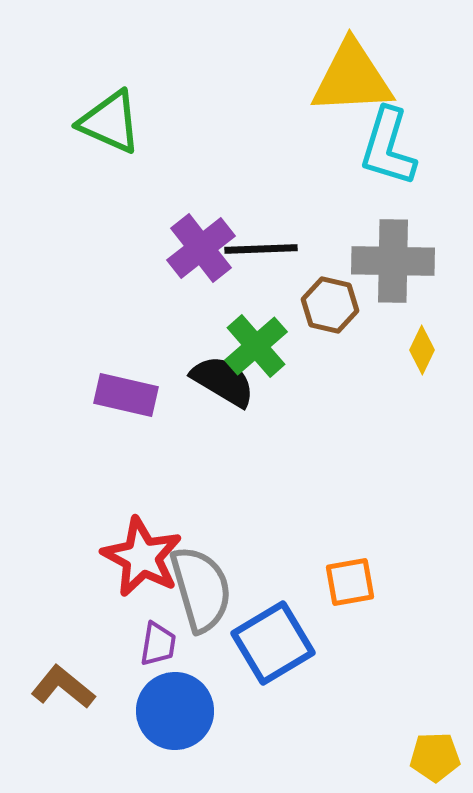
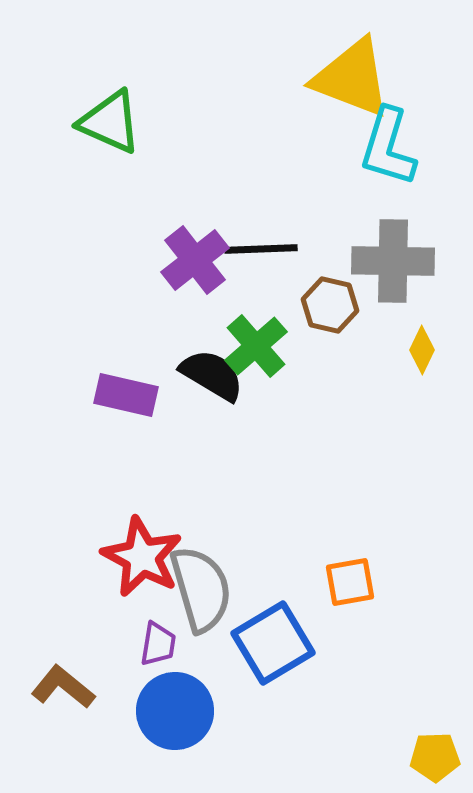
yellow triangle: rotated 24 degrees clockwise
purple cross: moved 6 px left, 12 px down
black semicircle: moved 11 px left, 6 px up
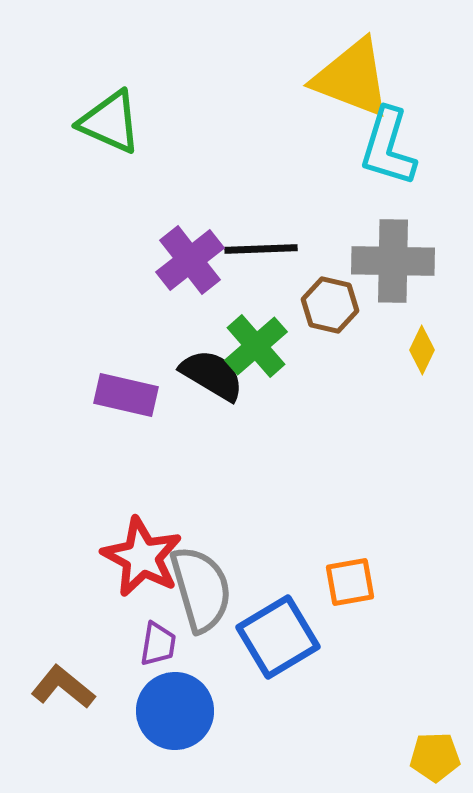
purple cross: moved 5 px left
blue square: moved 5 px right, 6 px up
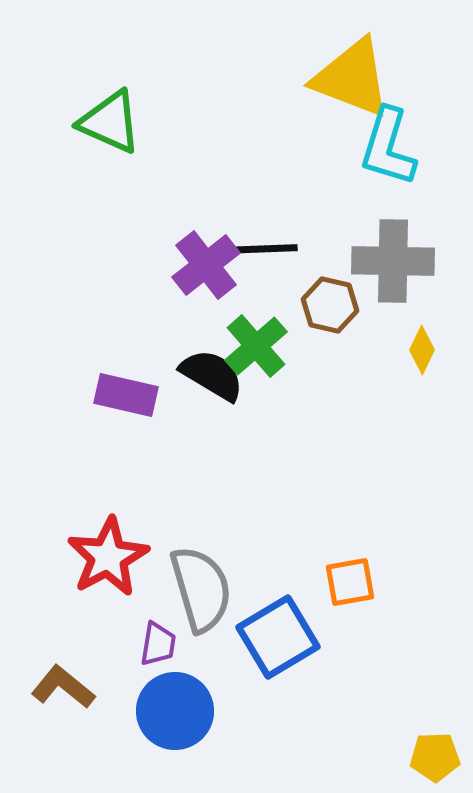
purple cross: moved 16 px right, 5 px down
red star: moved 34 px left; rotated 16 degrees clockwise
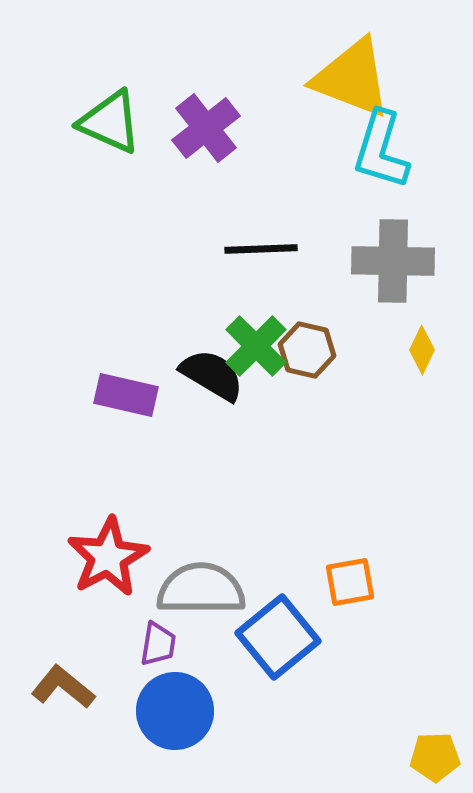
cyan L-shape: moved 7 px left, 3 px down
purple cross: moved 137 px up
brown hexagon: moved 23 px left, 45 px down
green cross: rotated 4 degrees counterclockwise
gray semicircle: rotated 74 degrees counterclockwise
blue square: rotated 8 degrees counterclockwise
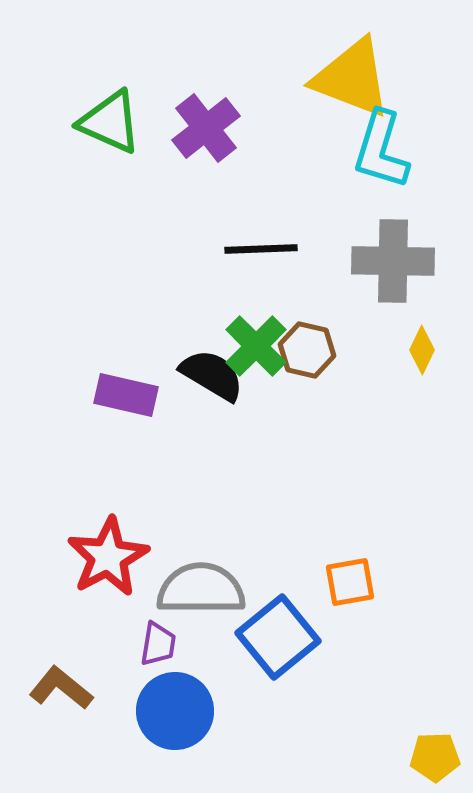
brown L-shape: moved 2 px left, 1 px down
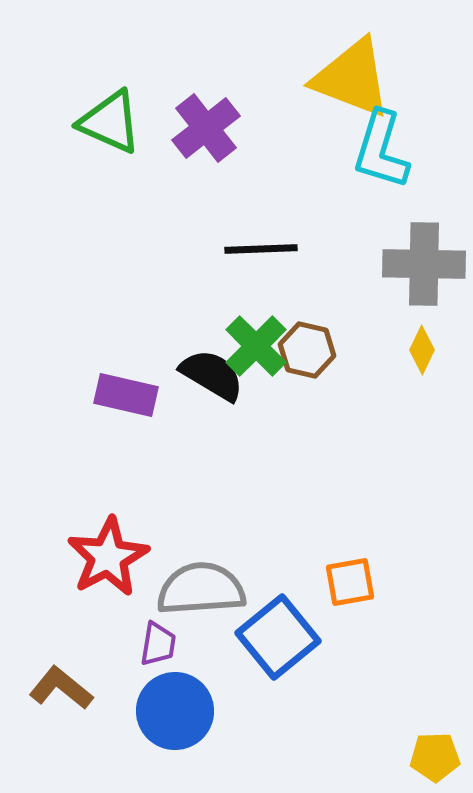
gray cross: moved 31 px right, 3 px down
gray semicircle: rotated 4 degrees counterclockwise
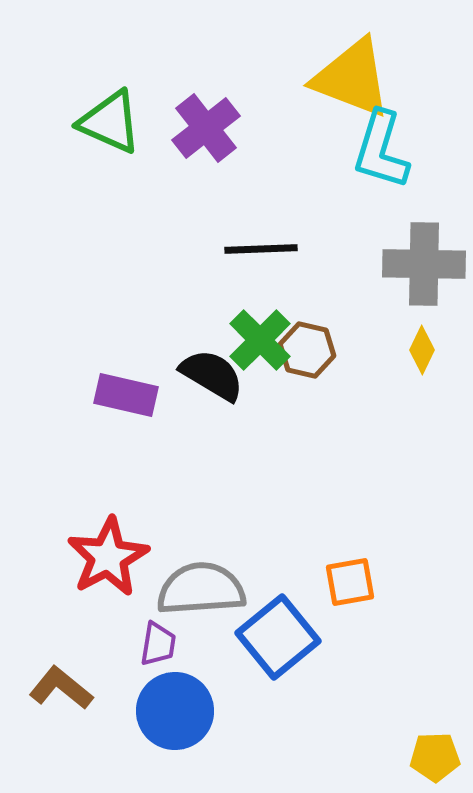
green cross: moved 4 px right, 6 px up
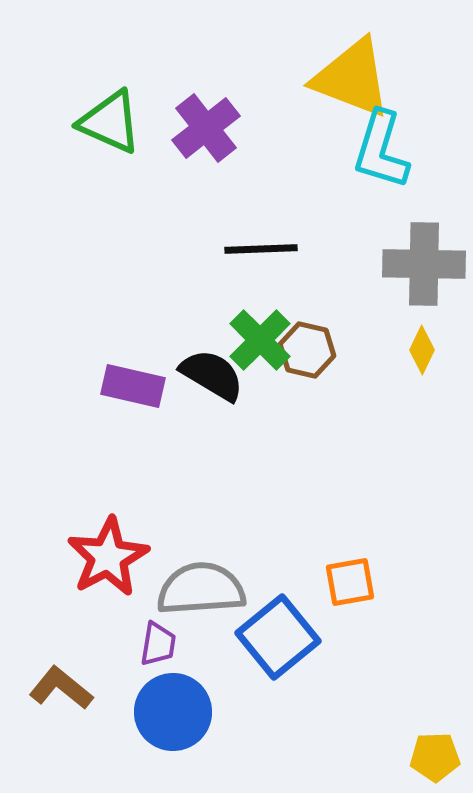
purple rectangle: moved 7 px right, 9 px up
blue circle: moved 2 px left, 1 px down
